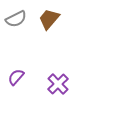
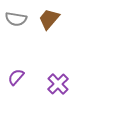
gray semicircle: rotated 35 degrees clockwise
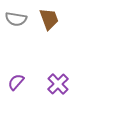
brown trapezoid: rotated 120 degrees clockwise
purple semicircle: moved 5 px down
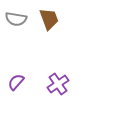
purple cross: rotated 10 degrees clockwise
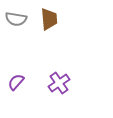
brown trapezoid: rotated 15 degrees clockwise
purple cross: moved 1 px right, 1 px up
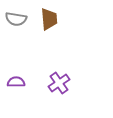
purple semicircle: rotated 48 degrees clockwise
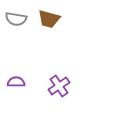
brown trapezoid: rotated 110 degrees clockwise
purple cross: moved 3 px down
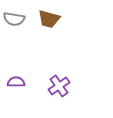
gray semicircle: moved 2 px left
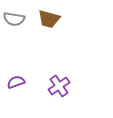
purple semicircle: rotated 18 degrees counterclockwise
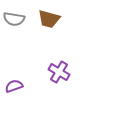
purple semicircle: moved 2 px left, 4 px down
purple cross: moved 14 px up; rotated 25 degrees counterclockwise
